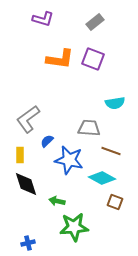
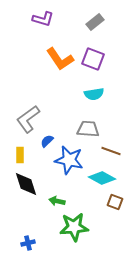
orange L-shape: rotated 48 degrees clockwise
cyan semicircle: moved 21 px left, 9 px up
gray trapezoid: moved 1 px left, 1 px down
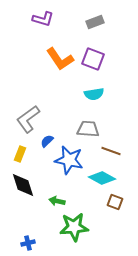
gray rectangle: rotated 18 degrees clockwise
yellow rectangle: moved 1 px up; rotated 21 degrees clockwise
black diamond: moved 3 px left, 1 px down
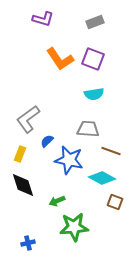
green arrow: rotated 35 degrees counterclockwise
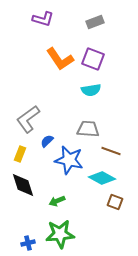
cyan semicircle: moved 3 px left, 4 px up
green star: moved 14 px left, 7 px down
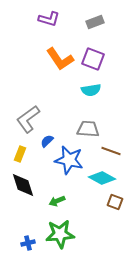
purple L-shape: moved 6 px right
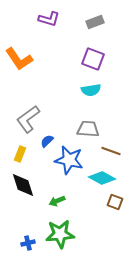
orange L-shape: moved 41 px left
